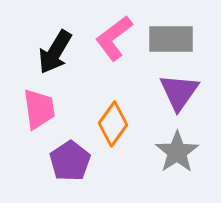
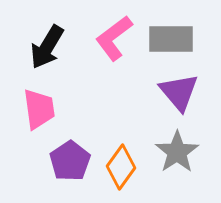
black arrow: moved 8 px left, 5 px up
purple triangle: rotated 15 degrees counterclockwise
orange diamond: moved 8 px right, 43 px down
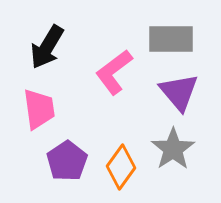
pink L-shape: moved 34 px down
gray star: moved 4 px left, 3 px up
purple pentagon: moved 3 px left
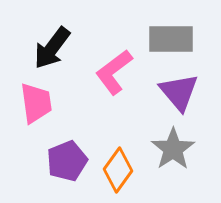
black arrow: moved 5 px right, 1 px down; rotated 6 degrees clockwise
pink trapezoid: moved 3 px left, 6 px up
purple pentagon: rotated 12 degrees clockwise
orange diamond: moved 3 px left, 3 px down
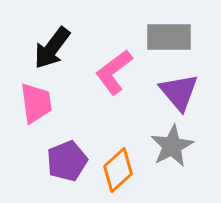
gray rectangle: moved 2 px left, 2 px up
gray star: moved 1 px left, 3 px up; rotated 6 degrees clockwise
orange diamond: rotated 12 degrees clockwise
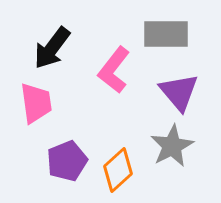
gray rectangle: moved 3 px left, 3 px up
pink L-shape: moved 2 px up; rotated 15 degrees counterclockwise
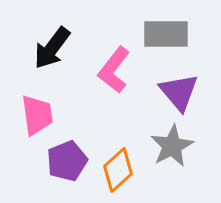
pink trapezoid: moved 1 px right, 12 px down
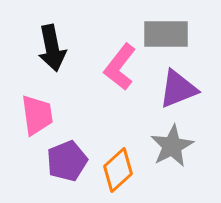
black arrow: rotated 48 degrees counterclockwise
pink L-shape: moved 6 px right, 3 px up
purple triangle: moved 1 px left, 3 px up; rotated 48 degrees clockwise
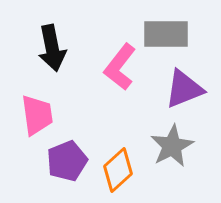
purple triangle: moved 6 px right
